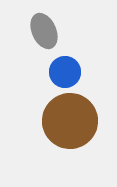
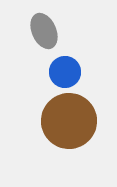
brown circle: moved 1 px left
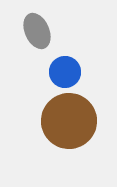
gray ellipse: moved 7 px left
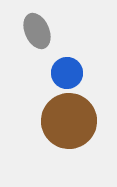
blue circle: moved 2 px right, 1 px down
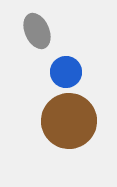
blue circle: moved 1 px left, 1 px up
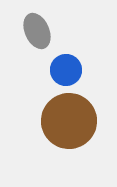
blue circle: moved 2 px up
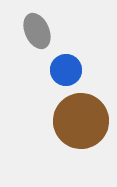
brown circle: moved 12 px right
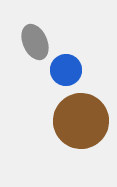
gray ellipse: moved 2 px left, 11 px down
